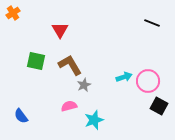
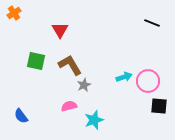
orange cross: moved 1 px right
black square: rotated 24 degrees counterclockwise
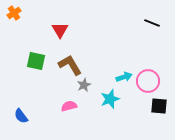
cyan star: moved 16 px right, 21 px up
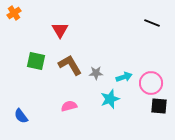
pink circle: moved 3 px right, 2 px down
gray star: moved 12 px right, 12 px up; rotated 24 degrees clockwise
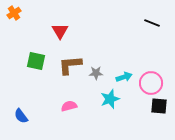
red triangle: moved 1 px down
brown L-shape: rotated 65 degrees counterclockwise
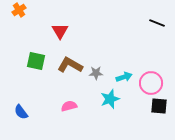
orange cross: moved 5 px right, 3 px up
black line: moved 5 px right
brown L-shape: rotated 35 degrees clockwise
blue semicircle: moved 4 px up
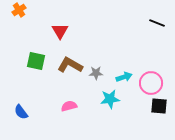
cyan star: rotated 12 degrees clockwise
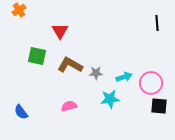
black line: rotated 63 degrees clockwise
green square: moved 1 px right, 5 px up
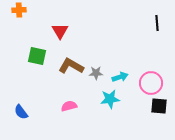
orange cross: rotated 32 degrees clockwise
brown L-shape: moved 1 px right, 1 px down
cyan arrow: moved 4 px left
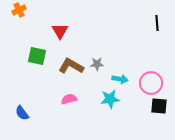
orange cross: rotated 24 degrees counterclockwise
gray star: moved 1 px right, 9 px up
cyan arrow: moved 2 px down; rotated 28 degrees clockwise
pink semicircle: moved 7 px up
blue semicircle: moved 1 px right, 1 px down
